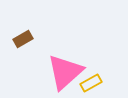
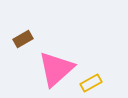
pink triangle: moved 9 px left, 3 px up
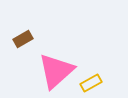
pink triangle: moved 2 px down
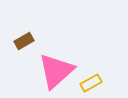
brown rectangle: moved 1 px right, 2 px down
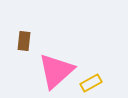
brown rectangle: rotated 54 degrees counterclockwise
